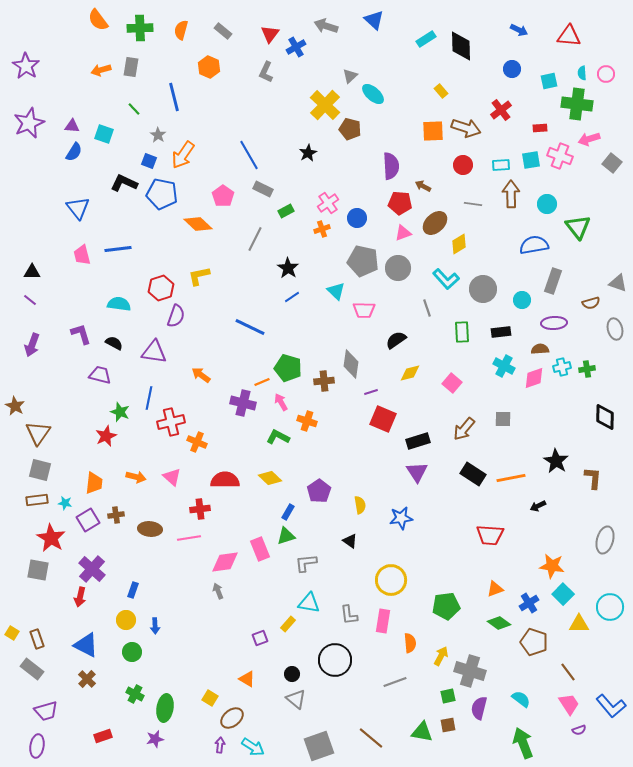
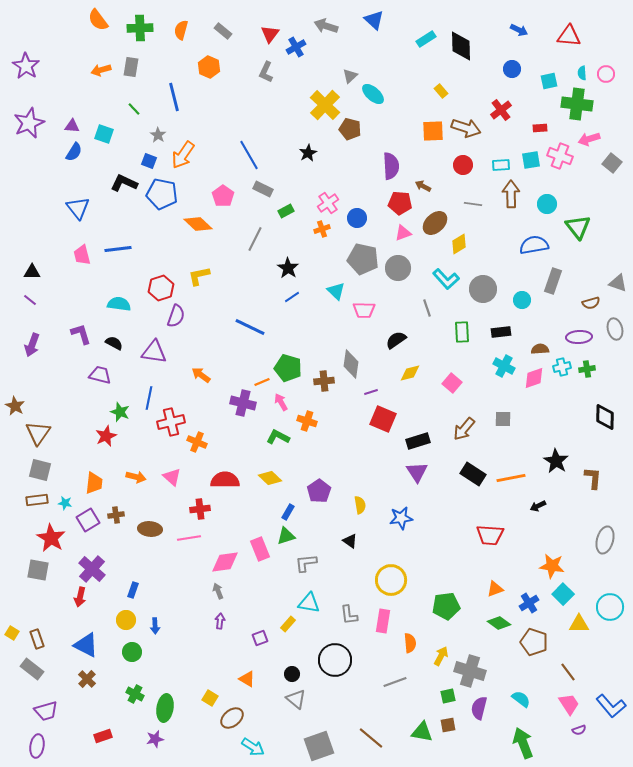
gray pentagon at (363, 261): moved 2 px up
purple ellipse at (554, 323): moved 25 px right, 14 px down
purple arrow at (220, 745): moved 124 px up
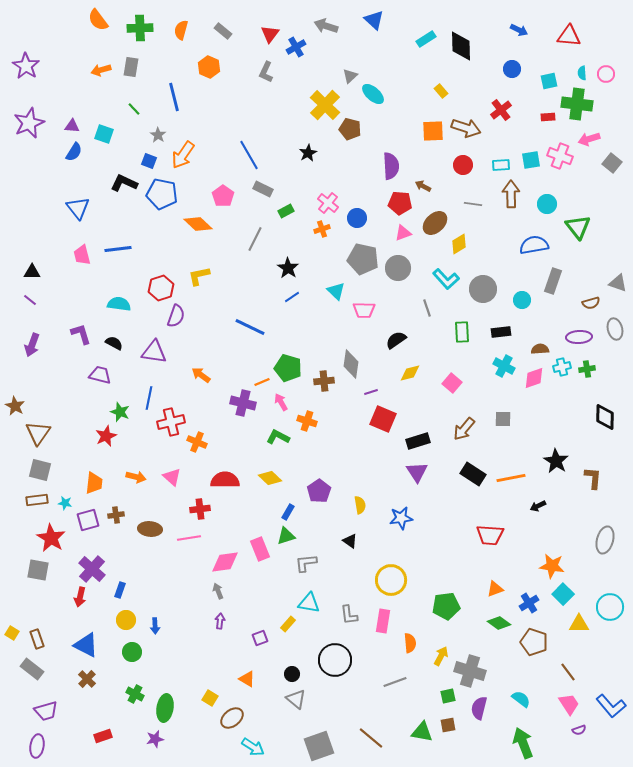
red rectangle at (540, 128): moved 8 px right, 11 px up
pink cross at (328, 203): rotated 15 degrees counterclockwise
purple square at (88, 520): rotated 15 degrees clockwise
blue rectangle at (133, 590): moved 13 px left
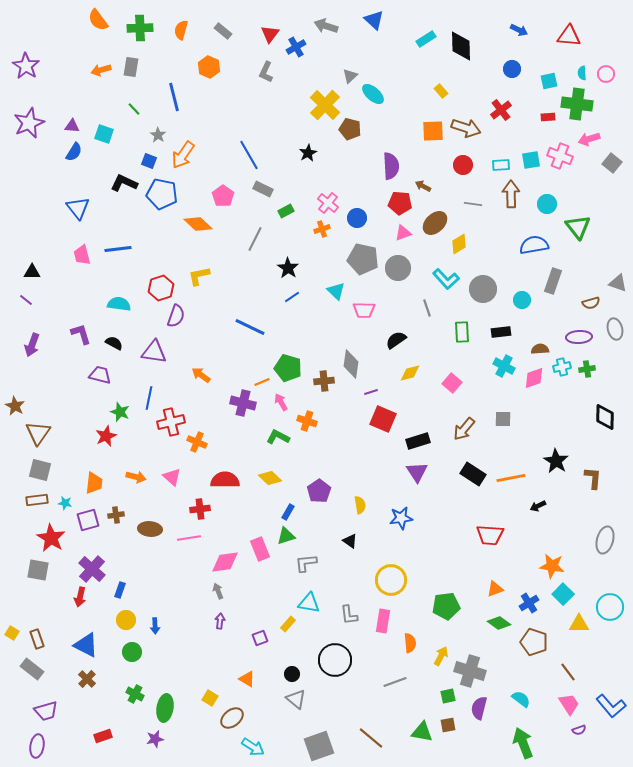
purple line at (30, 300): moved 4 px left
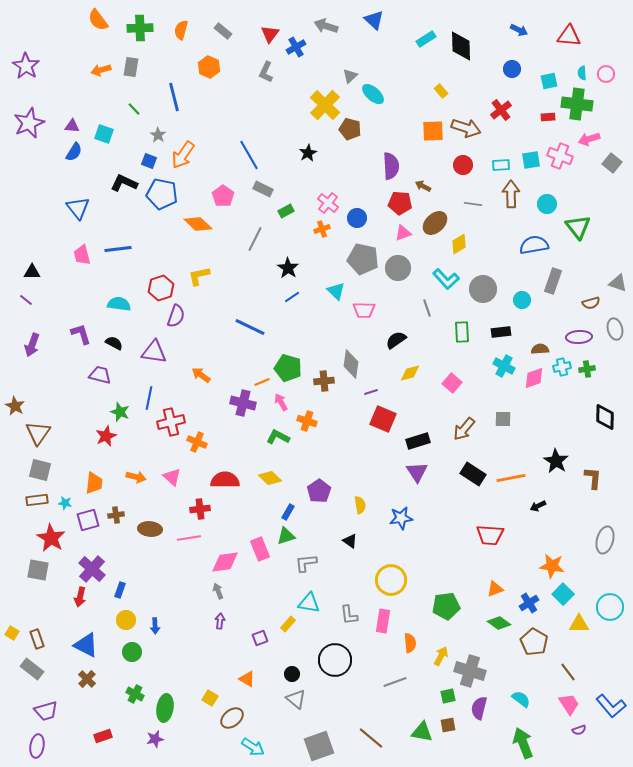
brown pentagon at (534, 642): rotated 12 degrees clockwise
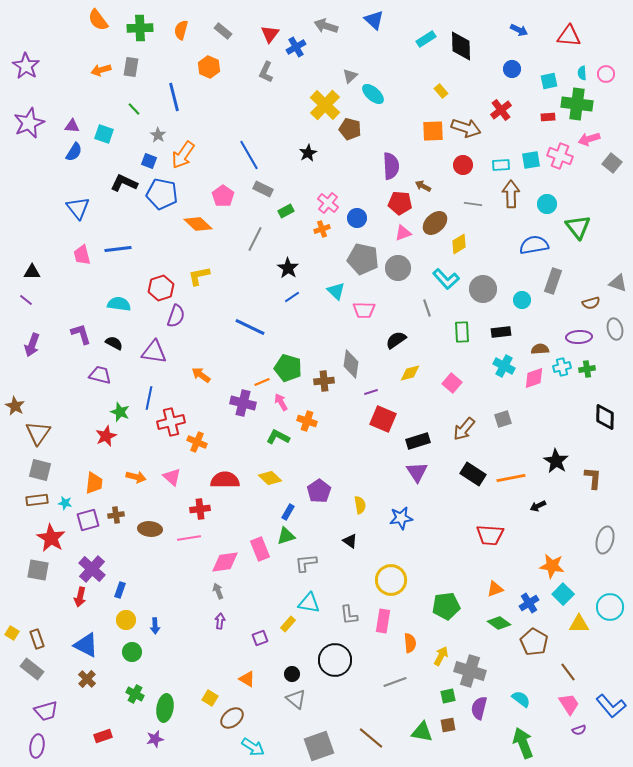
gray square at (503, 419): rotated 18 degrees counterclockwise
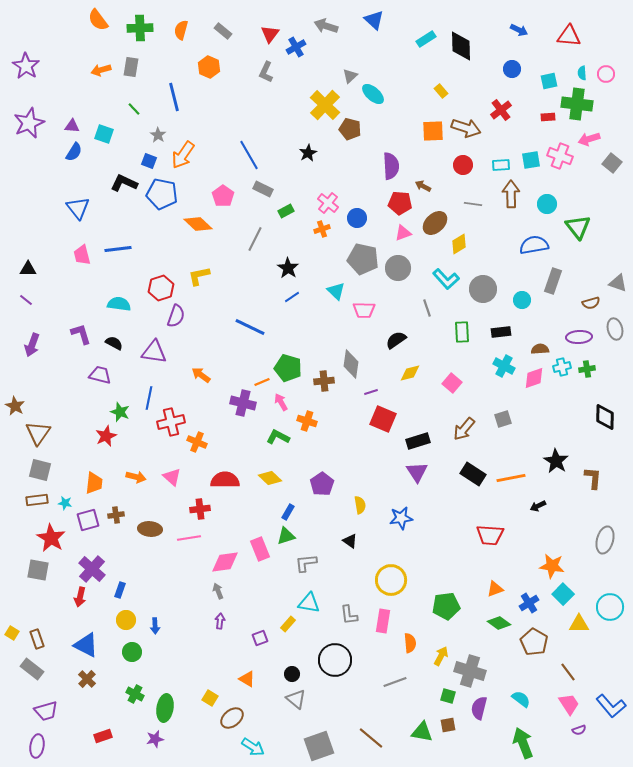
black triangle at (32, 272): moved 4 px left, 3 px up
purple pentagon at (319, 491): moved 3 px right, 7 px up
green square at (448, 696): rotated 28 degrees clockwise
